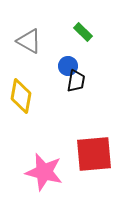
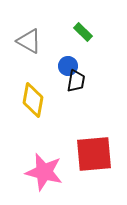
yellow diamond: moved 12 px right, 4 px down
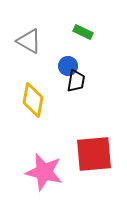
green rectangle: rotated 18 degrees counterclockwise
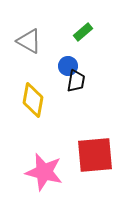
green rectangle: rotated 66 degrees counterclockwise
red square: moved 1 px right, 1 px down
